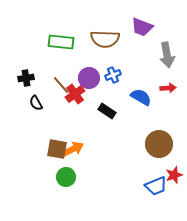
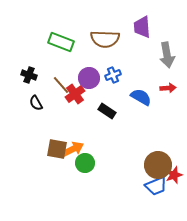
purple trapezoid: rotated 65 degrees clockwise
green rectangle: rotated 15 degrees clockwise
black cross: moved 3 px right, 3 px up; rotated 28 degrees clockwise
brown circle: moved 1 px left, 21 px down
green circle: moved 19 px right, 14 px up
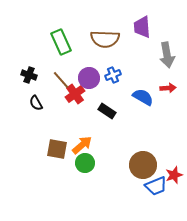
green rectangle: rotated 45 degrees clockwise
brown line: moved 5 px up
blue semicircle: moved 2 px right
orange arrow: moved 9 px right, 4 px up; rotated 15 degrees counterclockwise
brown circle: moved 15 px left
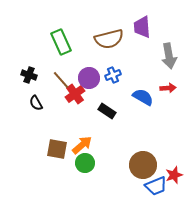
brown semicircle: moved 4 px right; rotated 16 degrees counterclockwise
gray arrow: moved 2 px right, 1 px down
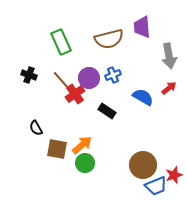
red arrow: moved 1 px right; rotated 35 degrees counterclockwise
black semicircle: moved 25 px down
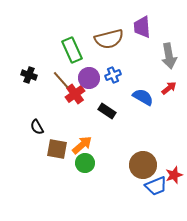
green rectangle: moved 11 px right, 8 px down
black semicircle: moved 1 px right, 1 px up
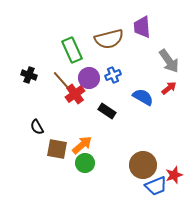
gray arrow: moved 5 px down; rotated 25 degrees counterclockwise
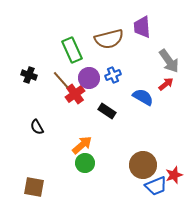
red arrow: moved 3 px left, 4 px up
brown square: moved 23 px left, 38 px down
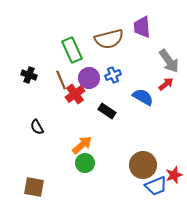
brown line: rotated 18 degrees clockwise
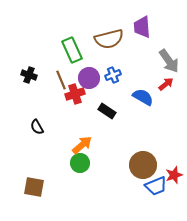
red cross: rotated 18 degrees clockwise
green circle: moved 5 px left
